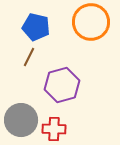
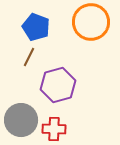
blue pentagon: rotated 8 degrees clockwise
purple hexagon: moved 4 px left
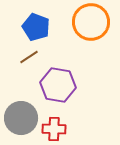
brown line: rotated 30 degrees clockwise
purple hexagon: rotated 24 degrees clockwise
gray circle: moved 2 px up
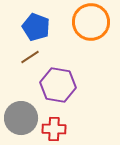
brown line: moved 1 px right
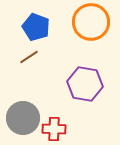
brown line: moved 1 px left
purple hexagon: moved 27 px right, 1 px up
gray circle: moved 2 px right
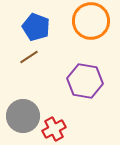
orange circle: moved 1 px up
purple hexagon: moved 3 px up
gray circle: moved 2 px up
red cross: rotated 30 degrees counterclockwise
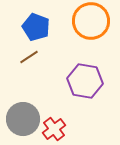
gray circle: moved 3 px down
red cross: rotated 10 degrees counterclockwise
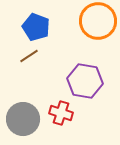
orange circle: moved 7 px right
brown line: moved 1 px up
red cross: moved 7 px right, 16 px up; rotated 35 degrees counterclockwise
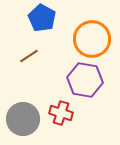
orange circle: moved 6 px left, 18 px down
blue pentagon: moved 6 px right, 9 px up; rotated 8 degrees clockwise
purple hexagon: moved 1 px up
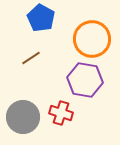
blue pentagon: moved 1 px left
brown line: moved 2 px right, 2 px down
gray circle: moved 2 px up
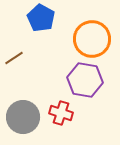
brown line: moved 17 px left
